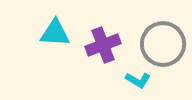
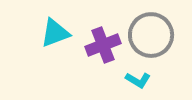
cyan triangle: rotated 24 degrees counterclockwise
gray circle: moved 12 px left, 9 px up
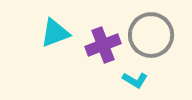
cyan L-shape: moved 3 px left
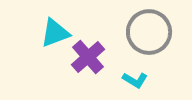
gray circle: moved 2 px left, 3 px up
purple cross: moved 15 px left, 12 px down; rotated 20 degrees counterclockwise
